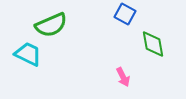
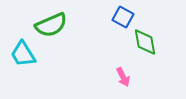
blue square: moved 2 px left, 3 px down
green diamond: moved 8 px left, 2 px up
cyan trapezoid: moved 5 px left; rotated 148 degrees counterclockwise
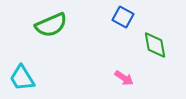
green diamond: moved 10 px right, 3 px down
cyan trapezoid: moved 1 px left, 24 px down
pink arrow: moved 1 px right, 1 px down; rotated 30 degrees counterclockwise
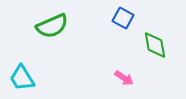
blue square: moved 1 px down
green semicircle: moved 1 px right, 1 px down
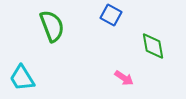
blue square: moved 12 px left, 3 px up
green semicircle: rotated 88 degrees counterclockwise
green diamond: moved 2 px left, 1 px down
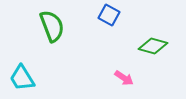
blue square: moved 2 px left
green diamond: rotated 64 degrees counterclockwise
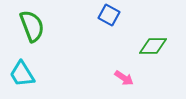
green semicircle: moved 20 px left
green diamond: rotated 16 degrees counterclockwise
cyan trapezoid: moved 4 px up
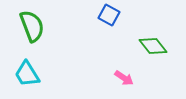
green diamond: rotated 52 degrees clockwise
cyan trapezoid: moved 5 px right
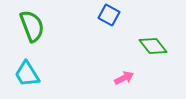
pink arrow: rotated 60 degrees counterclockwise
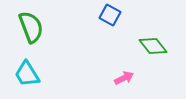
blue square: moved 1 px right
green semicircle: moved 1 px left, 1 px down
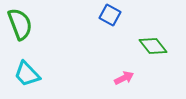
green semicircle: moved 11 px left, 3 px up
cyan trapezoid: rotated 12 degrees counterclockwise
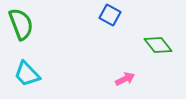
green semicircle: moved 1 px right
green diamond: moved 5 px right, 1 px up
pink arrow: moved 1 px right, 1 px down
